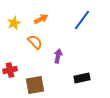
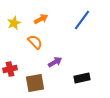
purple arrow: moved 3 px left, 6 px down; rotated 48 degrees clockwise
red cross: moved 1 px up
brown square: moved 2 px up
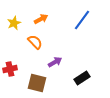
black rectangle: rotated 21 degrees counterclockwise
brown square: moved 2 px right; rotated 24 degrees clockwise
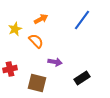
yellow star: moved 1 px right, 6 px down
orange semicircle: moved 1 px right, 1 px up
purple arrow: rotated 40 degrees clockwise
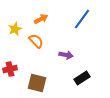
blue line: moved 1 px up
purple arrow: moved 11 px right, 7 px up
